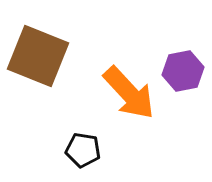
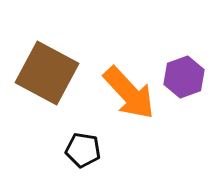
brown square: moved 9 px right, 17 px down; rotated 6 degrees clockwise
purple hexagon: moved 1 px right, 6 px down; rotated 9 degrees counterclockwise
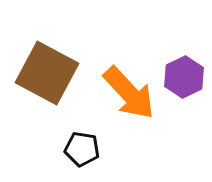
purple hexagon: rotated 6 degrees counterclockwise
black pentagon: moved 1 px left, 1 px up
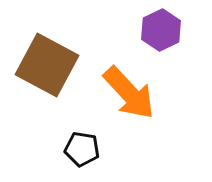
brown square: moved 8 px up
purple hexagon: moved 23 px left, 47 px up
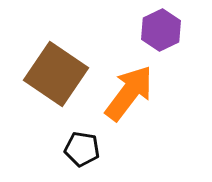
brown square: moved 9 px right, 9 px down; rotated 6 degrees clockwise
orange arrow: rotated 100 degrees counterclockwise
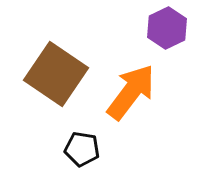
purple hexagon: moved 6 px right, 2 px up
orange arrow: moved 2 px right, 1 px up
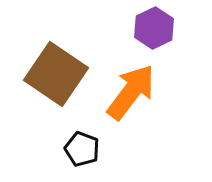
purple hexagon: moved 13 px left
black pentagon: rotated 12 degrees clockwise
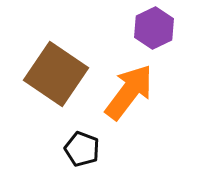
orange arrow: moved 2 px left
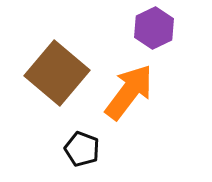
brown square: moved 1 px right, 1 px up; rotated 6 degrees clockwise
